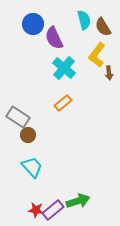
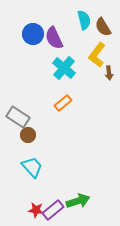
blue circle: moved 10 px down
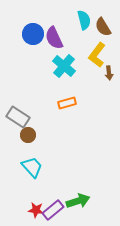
cyan cross: moved 2 px up
orange rectangle: moved 4 px right; rotated 24 degrees clockwise
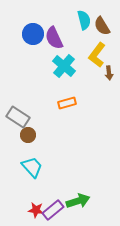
brown semicircle: moved 1 px left, 1 px up
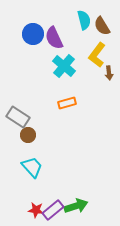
green arrow: moved 2 px left, 5 px down
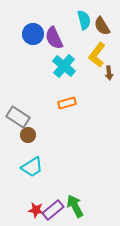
cyan trapezoid: rotated 100 degrees clockwise
green arrow: moved 1 px left; rotated 100 degrees counterclockwise
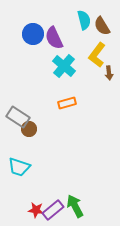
brown circle: moved 1 px right, 6 px up
cyan trapezoid: moved 13 px left; rotated 50 degrees clockwise
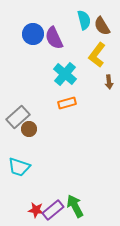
cyan cross: moved 1 px right, 8 px down
brown arrow: moved 9 px down
gray rectangle: rotated 75 degrees counterclockwise
